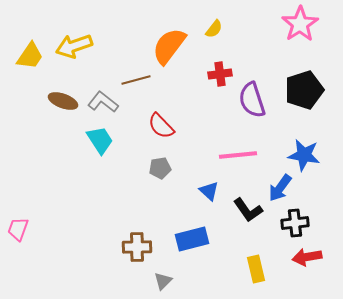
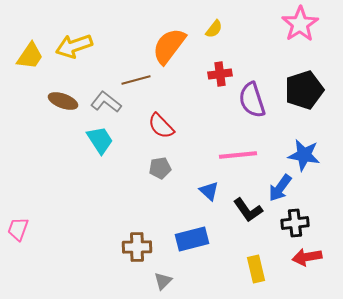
gray L-shape: moved 3 px right
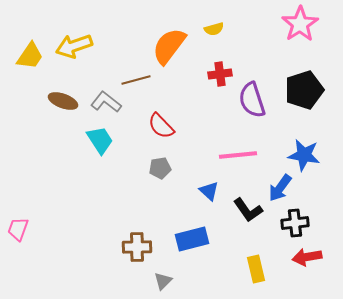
yellow semicircle: rotated 36 degrees clockwise
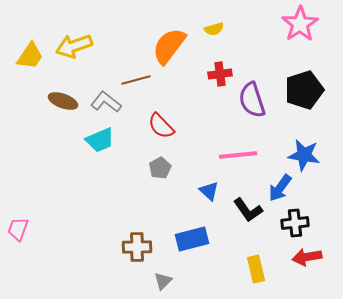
cyan trapezoid: rotated 100 degrees clockwise
gray pentagon: rotated 20 degrees counterclockwise
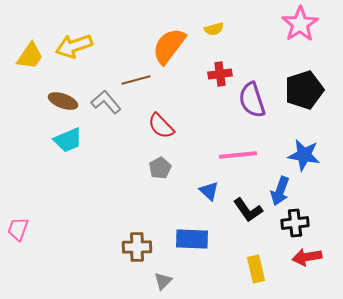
gray L-shape: rotated 12 degrees clockwise
cyan trapezoid: moved 32 px left
blue arrow: moved 3 px down; rotated 16 degrees counterclockwise
blue rectangle: rotated 16 degrees clockwise
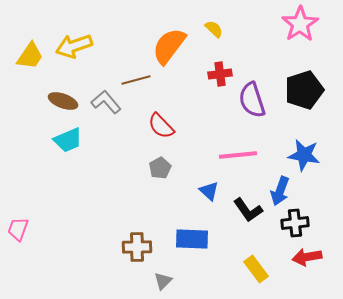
yellow semicircle: rotated 120 degrees counterclockwise
yellow rectangle: rotated 24 degrees counterclockwise
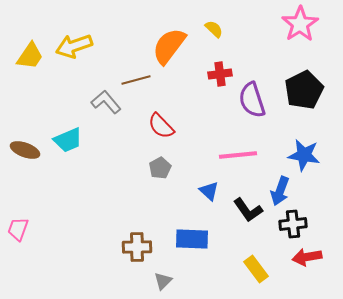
black pentagon: rotated 9 degrees counterclockwise
brown ellipse: moved 38 px left, 49 px down
black cross: moved 2 px left, 1 px down
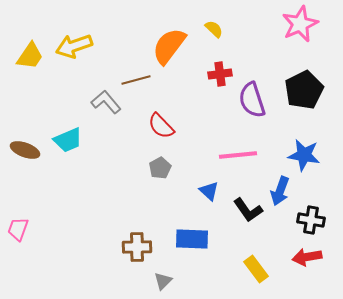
pink star: rotated 9 degrees clockwise
black cross: moved 18 px right, 4 px up; rotated 16 degrees clockwise
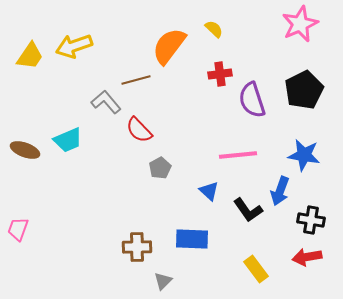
red semicircle: moved 22 px left, 4 px down
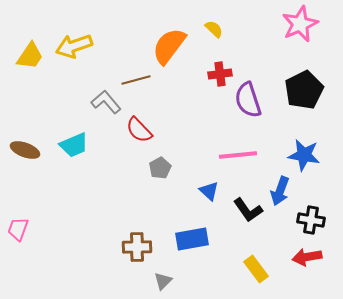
purple semicircle: moved 4 px left
cyan trapezoid: moved 6 px right, 5 px down
blue rectangle: rotated 12 degrees counterclockwise
